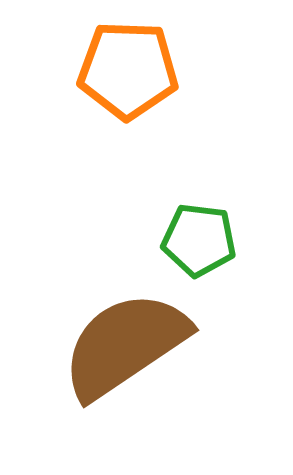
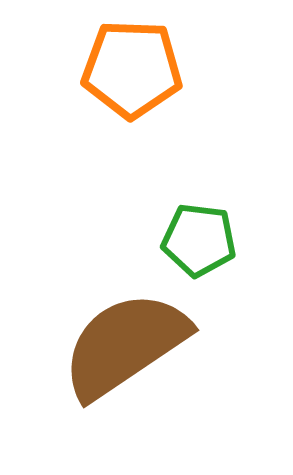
orange pentagon: moved 4 px right, 1 px up
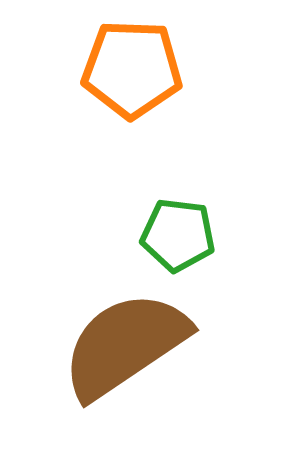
green pentagon: moved 21 px left, 5 px up
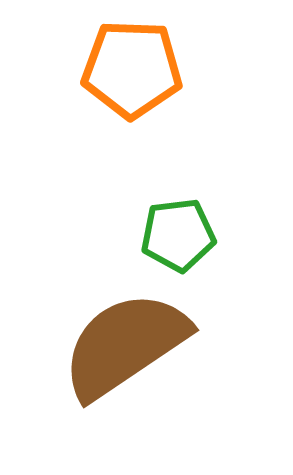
green pentagon: rotated 14 degrees counterclockwise
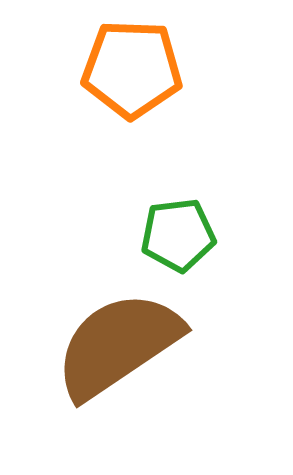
brown semicircle: moved 7 px left
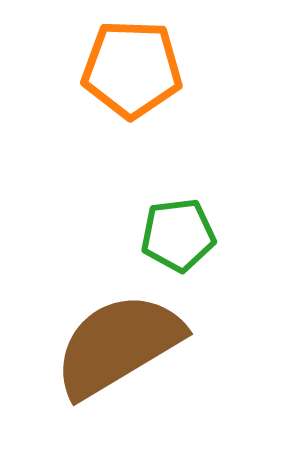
brown semicircle: rotated 3 degrees clockwise
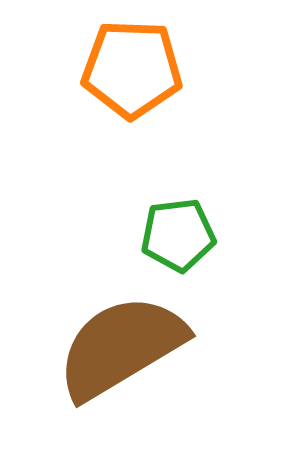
brown semicircle: moved 3 px right, 2 px down
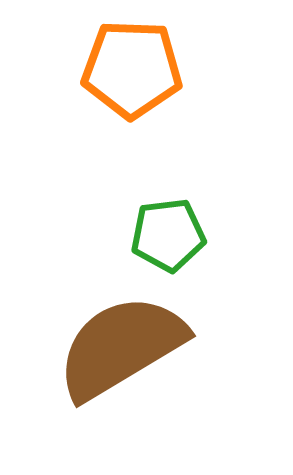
green pentagon: moved 10 px left
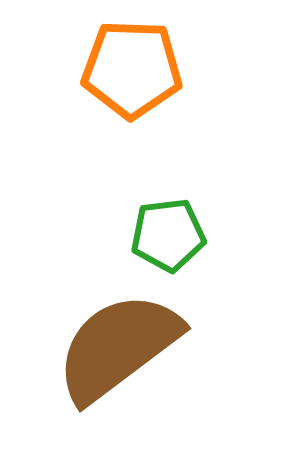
brown semicircle: moved 3 px left; rotated 6 degrees counterclockwise
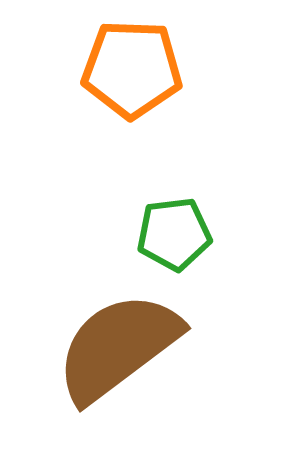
green pentagon: moved 6 px right, 1 px up
